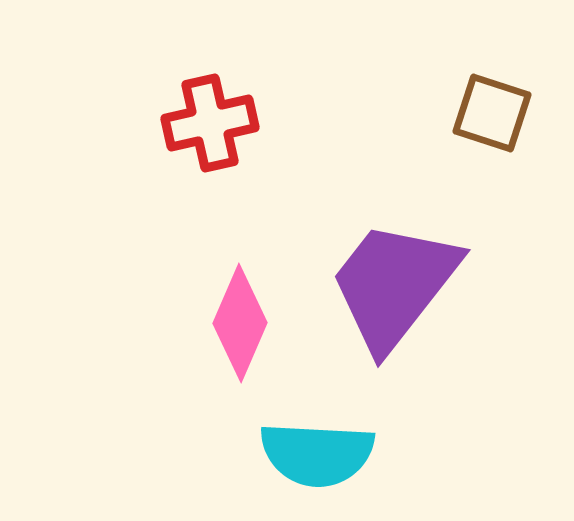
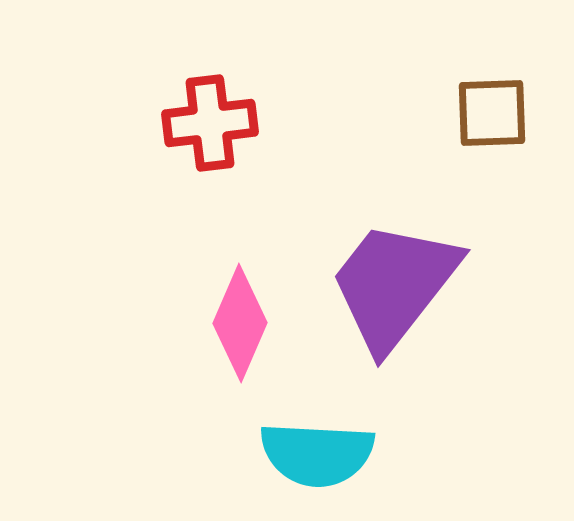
brown square: rotated 20 degrees counterclockwise
red cross: rotated 6 degrees clockwise
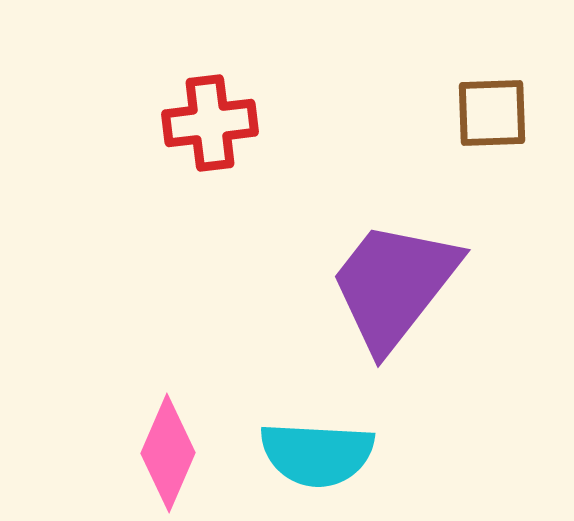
pink diamond: moved 72 px left, 130 px down
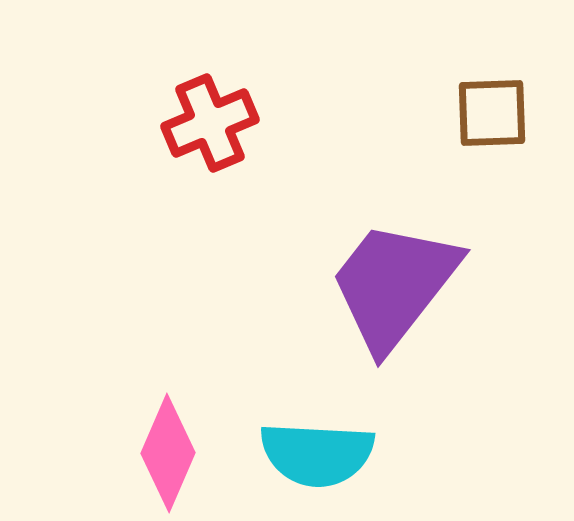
red cross: rotated 16 degrees counterclockwise
